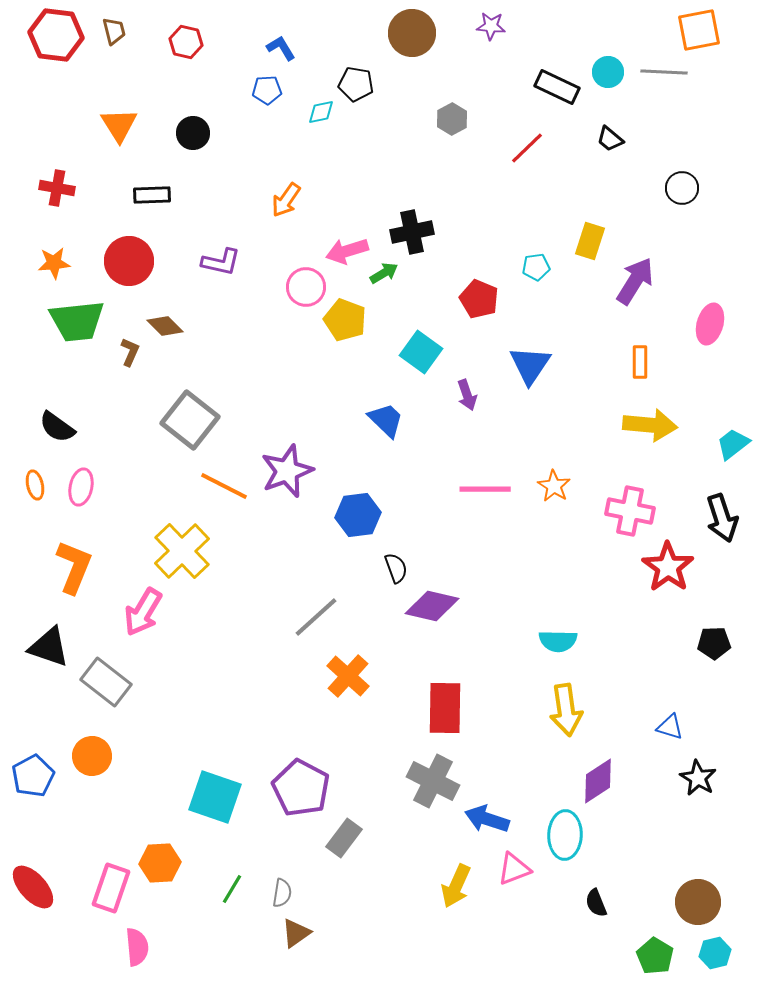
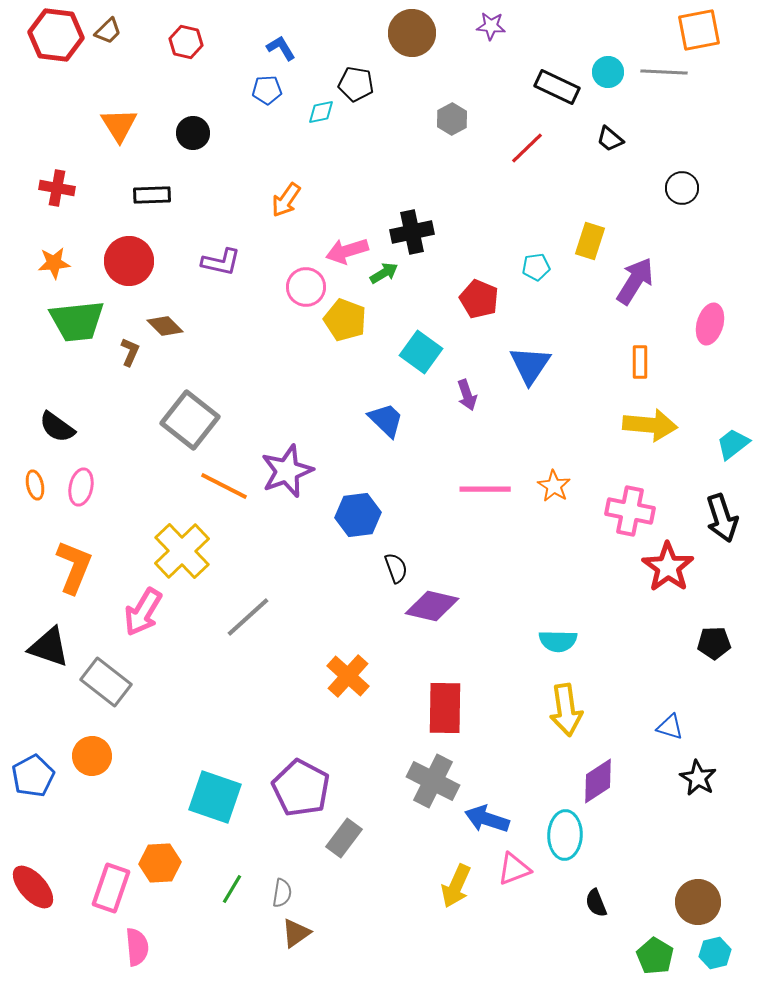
brown trapezoid at (114, 31): moved 6 px left; rotated 60 degrees clockwise
gray line at (316, 617): moved 68 px left
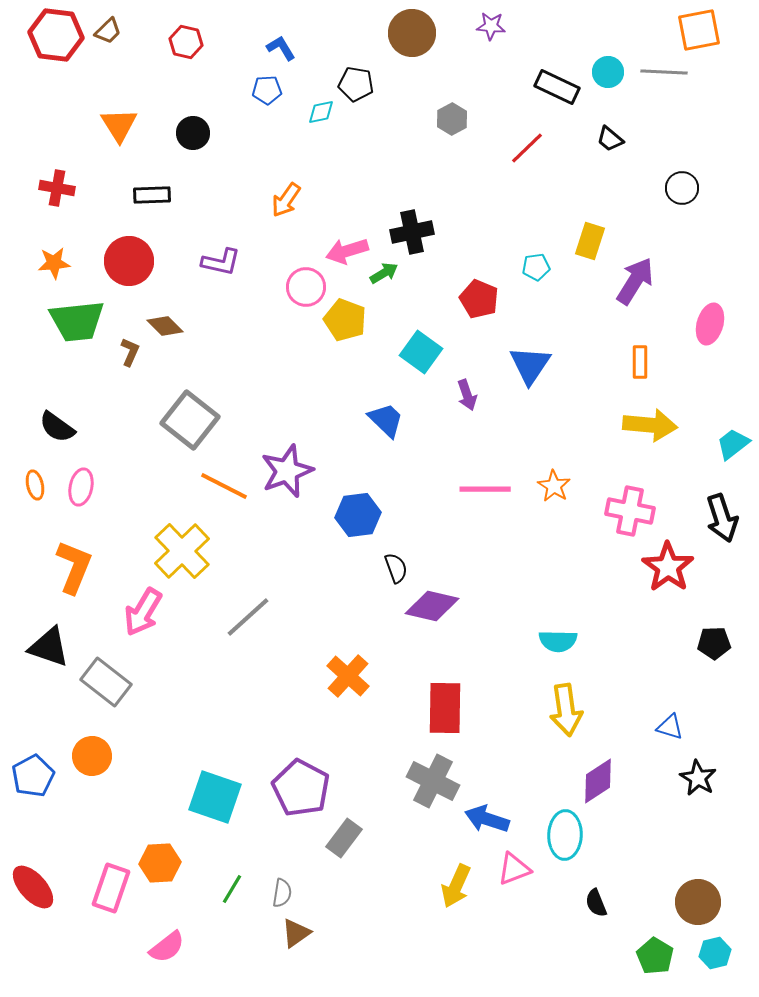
pink semicircle at (137, 947): moved 30 px right; rotated 57 degrees clockwise
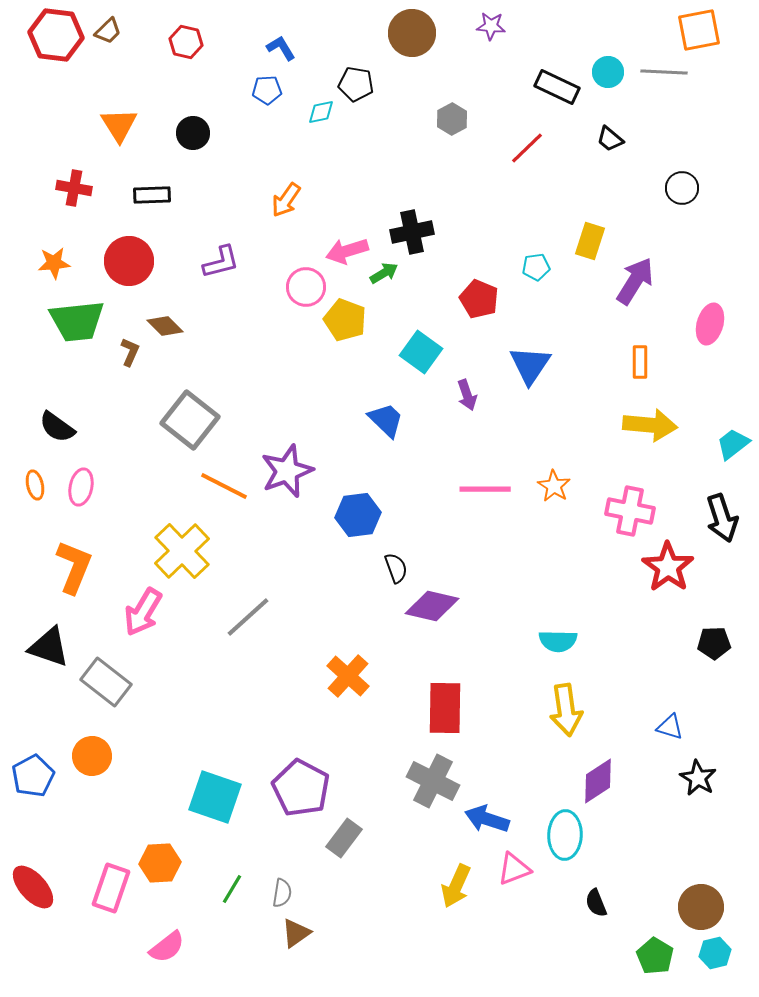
red cross at (57, 188): moved 17 px right
purple L-shape at (221, 262): rotated 27 degrees counterclockwise
brown circle at (698, 902): moved 3 px right, 5 px down
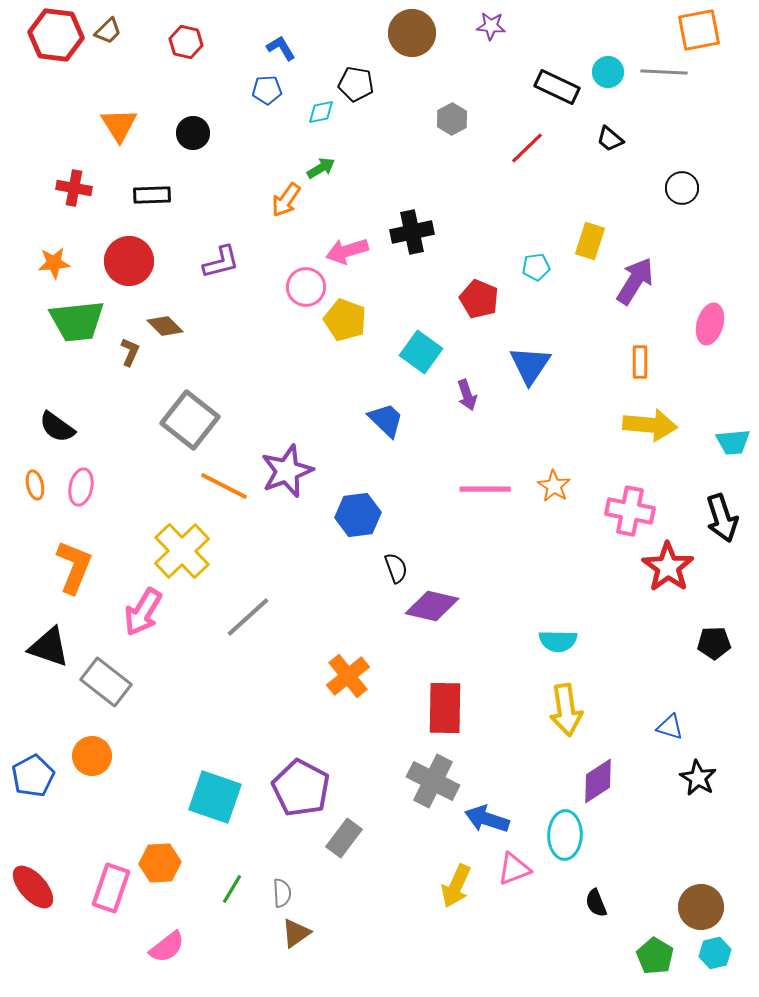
green arrow at (384, 273): moved 63 px left, 105 px up
cyan trapezoid at (733, 444): moved 2 px up; rotated 147 degrees counterclockwise
orange cross at (348, 676): rotated 9 degrees clockwise
gray semicircle at (282, 893): rotated 12 degrees counterclockwise
